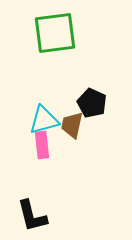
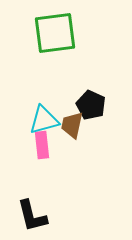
black pentagon: moved 1 px left, 2 px down
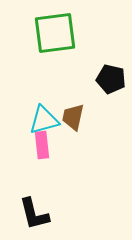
black pentagon: moved 20 px right, 26 px up; rotated 12 degrees counterclockwise
brown trapezoid: moved 1 px right, 8 px up
black L-shape: moved 2 px right, 2 px up
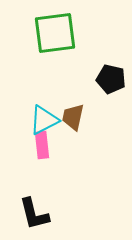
cyan triangle: rotated 12 degrees counterclockwise
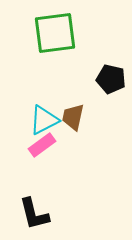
pink rectangle: rotated 60 degrees clockwise
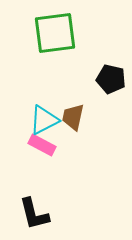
pink rectangle: rotated 64 degrees clockwise
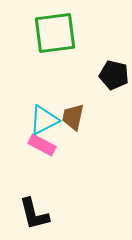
black pentagon: moved 3 px right, 4 px up
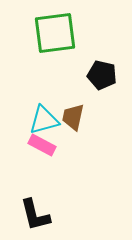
black pentagon: moved 12 px left
cyan triangle: rotated 12 degrees clockwise
black L-shape: moved 1 px right, 1 px down
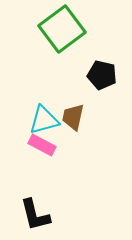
green square: moved 7 px right, 4 px up; rotated 30 degrees counterclockwise
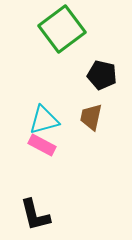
brown trapezoid: moved 18 px right
